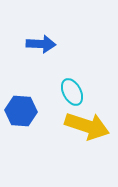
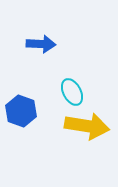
blue hexagon: rotated 16 degrees clockwise
yellow arrow: rotated 9 degrees counterclockwise
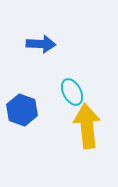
blue hexagon: moved 1 px right, 1 px up
yellow arrow: rotated 105 degrees counterclockwise
